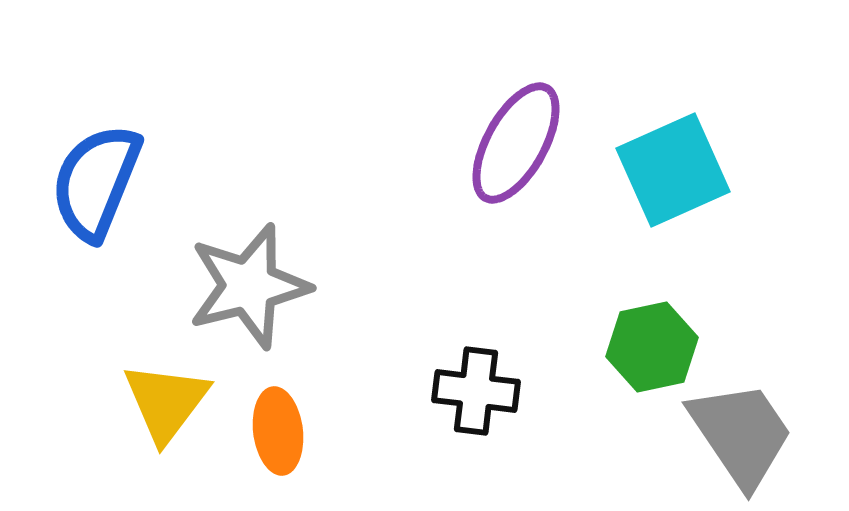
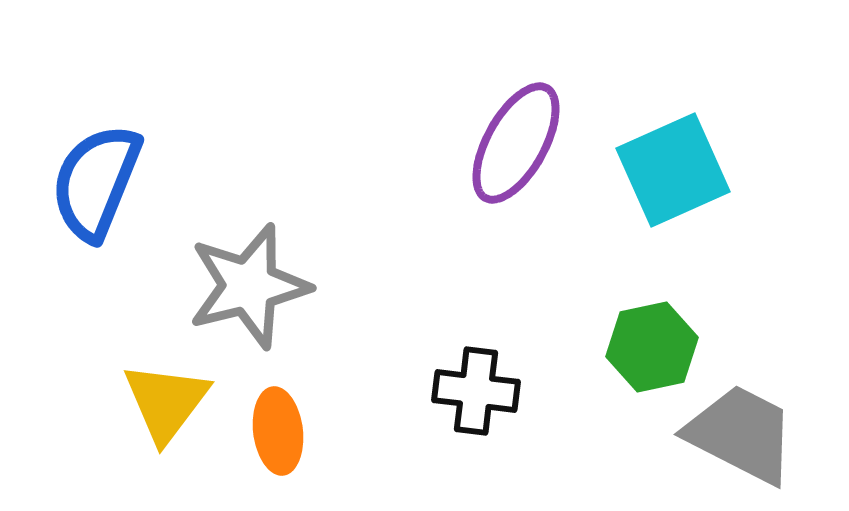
gray trapezoid: rotated 29 degrees counterclockwise
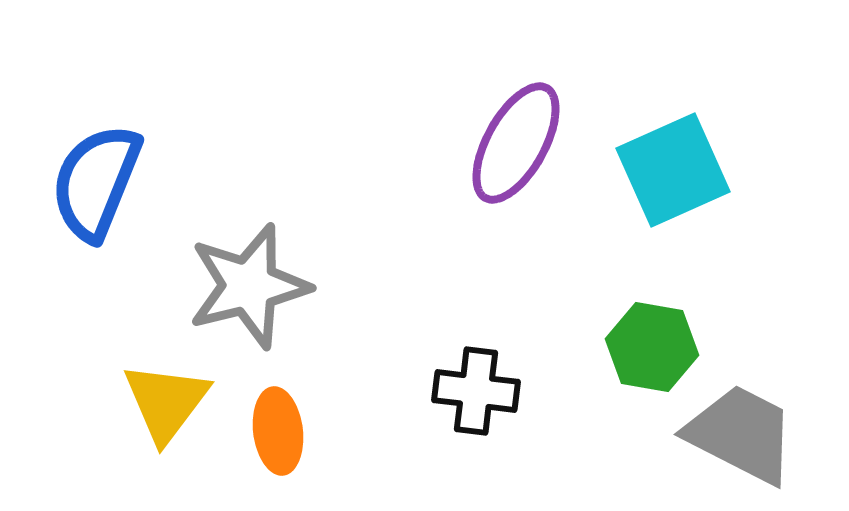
green hexagon: rotated 22 degrees clockwise
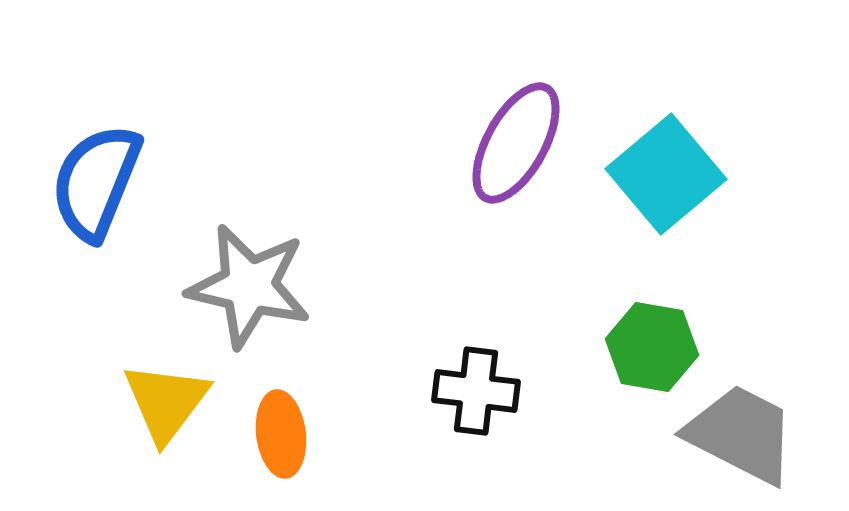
cyan square: moved 7 px left, 4 px down; rotated 16 degrees counterclockwise
gray star: rotated 27 degrees clockwise
orange ellipse: moved 3 px right, 3 px down
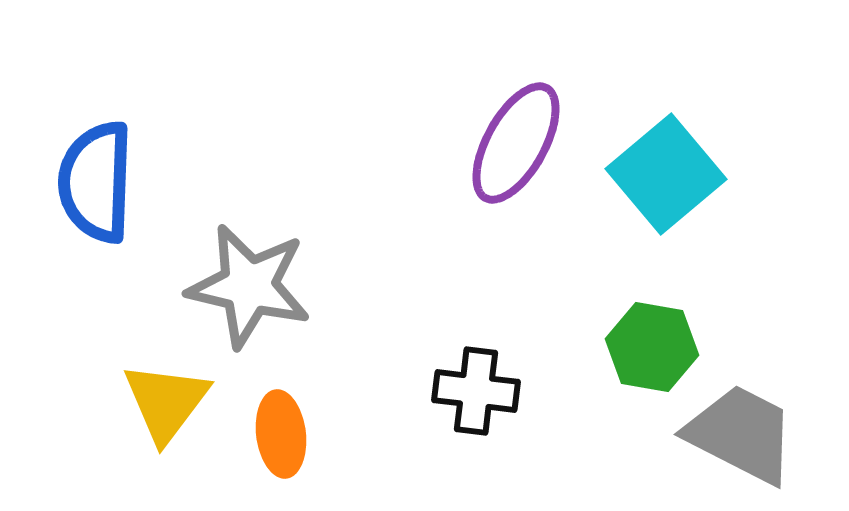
blue semicircle: rotated 20 degrees counterclockwise
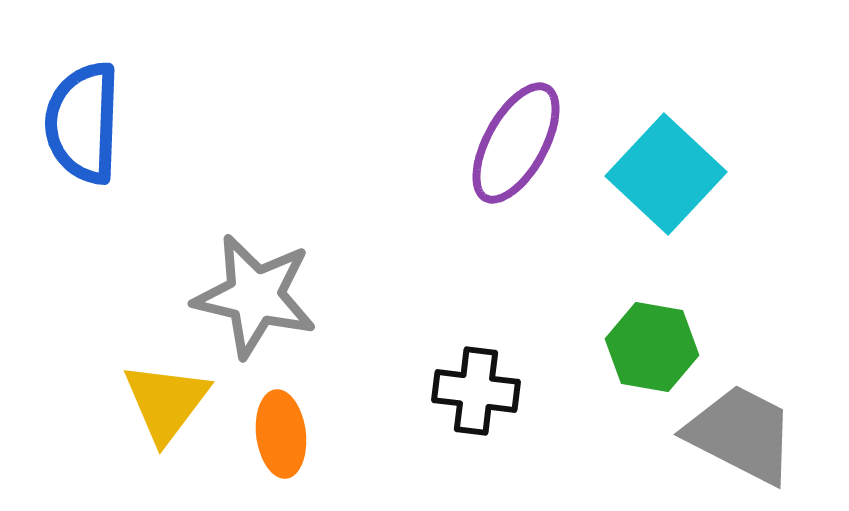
cyan square: rotated 7 degrees counterclockwise
blue semicircle: moved 13 px left, 59 px up
gray star: moved 6 px right, 10 px down
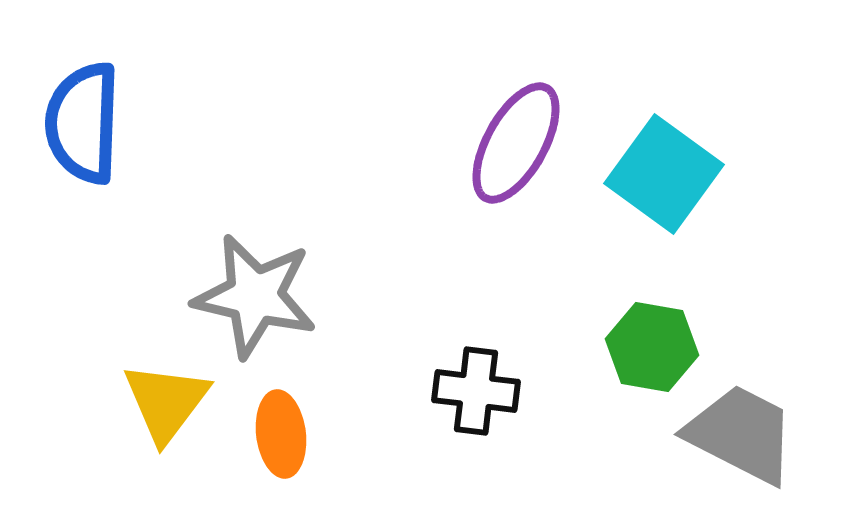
cyan square: moved 2 px left; rotated 7 degrees counterclockwise
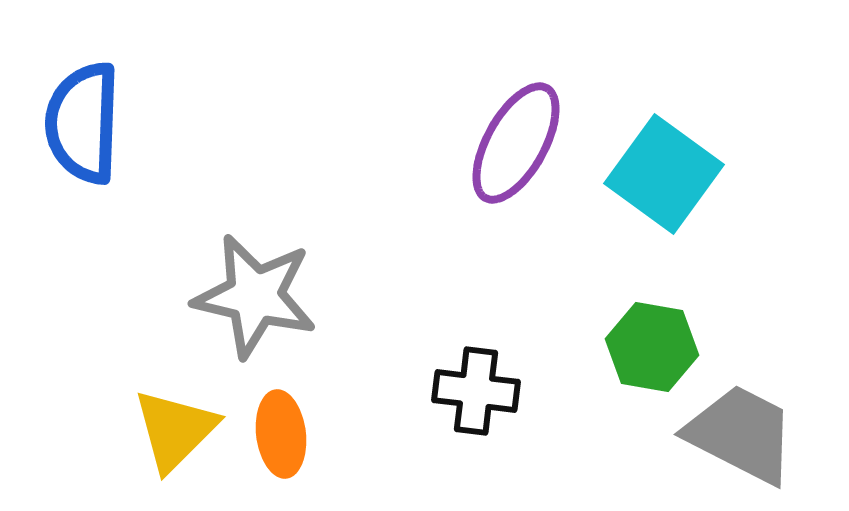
yellow triangle: moved 9 px right, 28 px down; rotated 8 degrees clockwise
